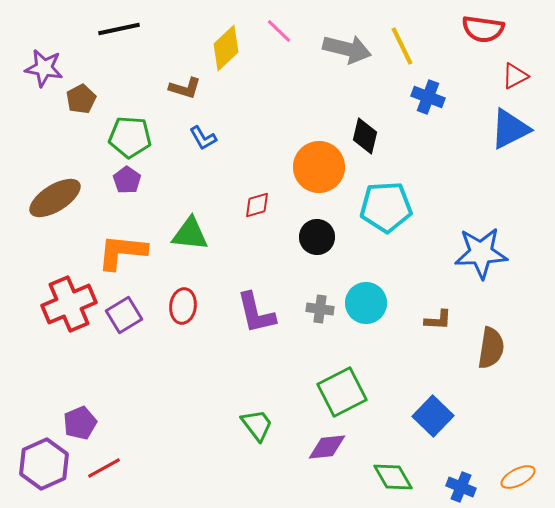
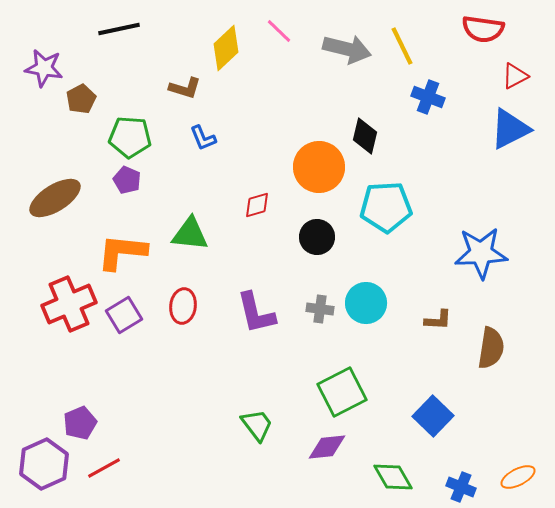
blue L-shape at (203, 138): rotated 8 degrees clockwise
purple pentagon at (127, 180): rotated 12 degrees counterclockwise
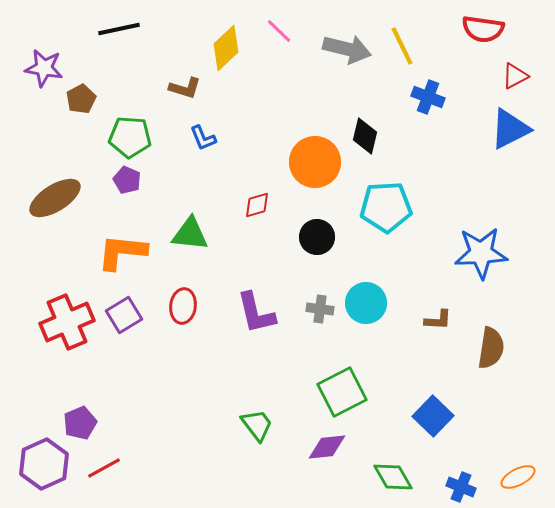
orange circle at (319, 167): moved 4 px left, 5 px up
red cross at (69, 304): moved 2 px left, 18 px down
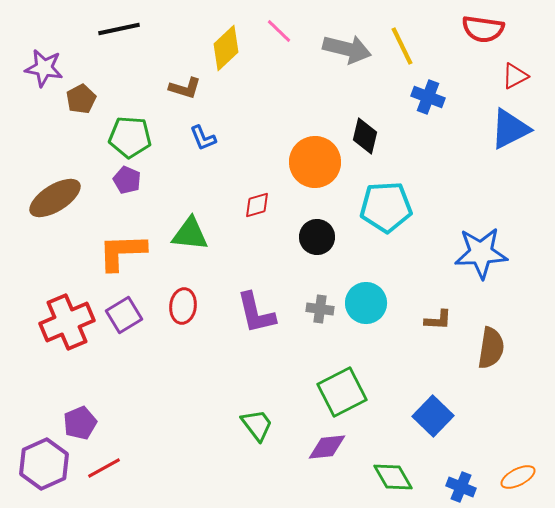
orange L-shape at (122, 252): rotated 8 degrees counterclockwise
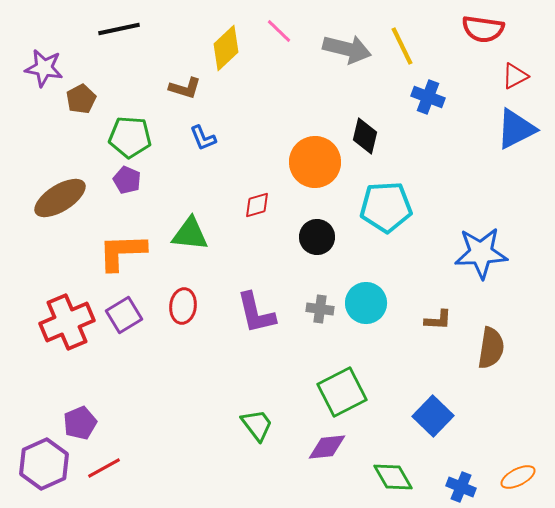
blue triangle at (510, 129): moved 6 px right
brown ellipse at (55, 198): moved 5 px right
